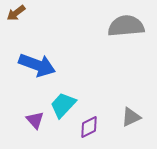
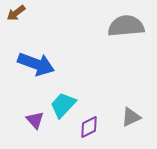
blue arrow: moved 1 px left, 1 px up
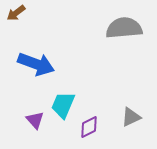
gray semicircle: moved 2 px left, 2 px down
cyan trapezoid: rotated 20 degrees counterclockwise
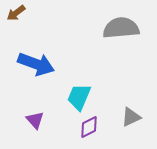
gray semicircle: moved 3 px left
cyan trapezoid: moved 16 px right, 8 px up
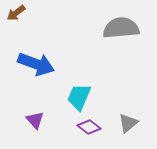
gray triangle: moved 3 px left, 6 px down; rotated 15 degrees counterclockwise
purple diamond: rotated 65 degrees clockwise
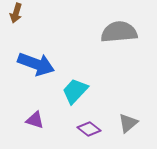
brown arrow: rotated 36 degrees counterclockwise
gray semicircle: moved 2 px left, 4 px down
cyan trapezoid: moved 4 px left, 6 px up; rotated 20 degrees clockwise
purple triangle: rotated 30 degrees counterclockwise
purple diamond: moved 2 px down
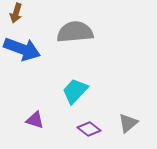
gray semicircle: moved 44 px left
blue arrow: moved 14 px left, 15 px up
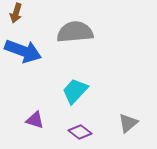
blue arrow: moved 1 px right, 2 px down
purple diamond: moved 9 px left, 3 px down
